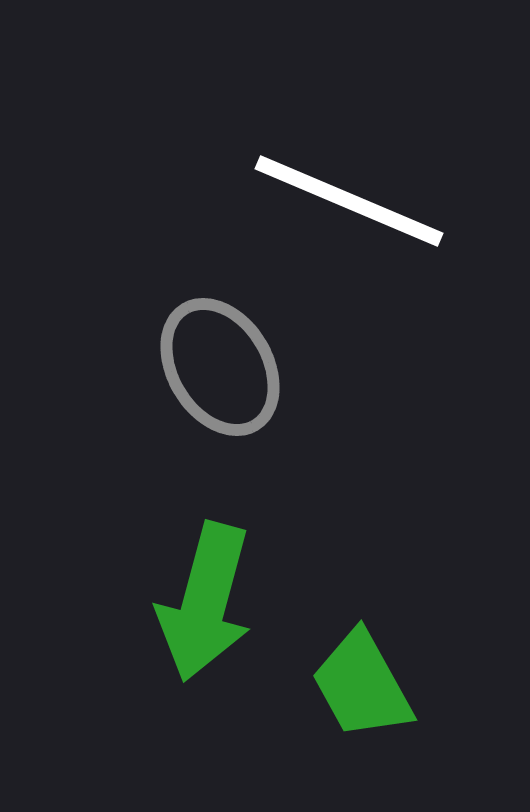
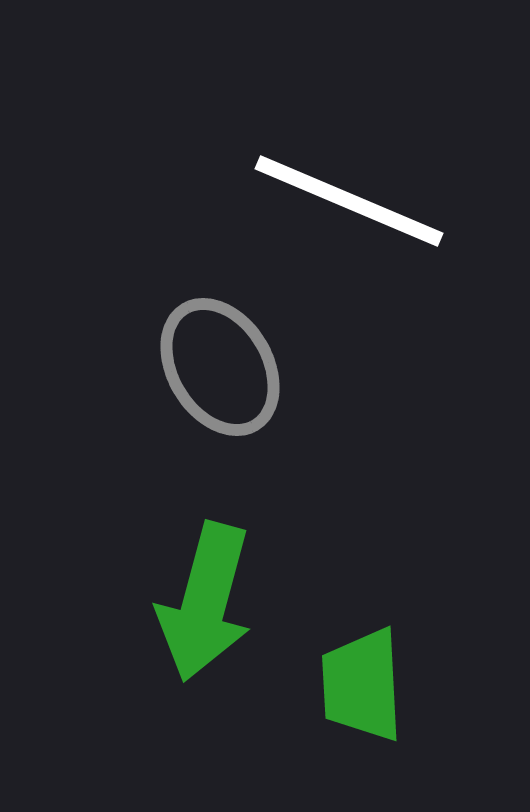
green trapezoid: rotated 26 degrees clockwise
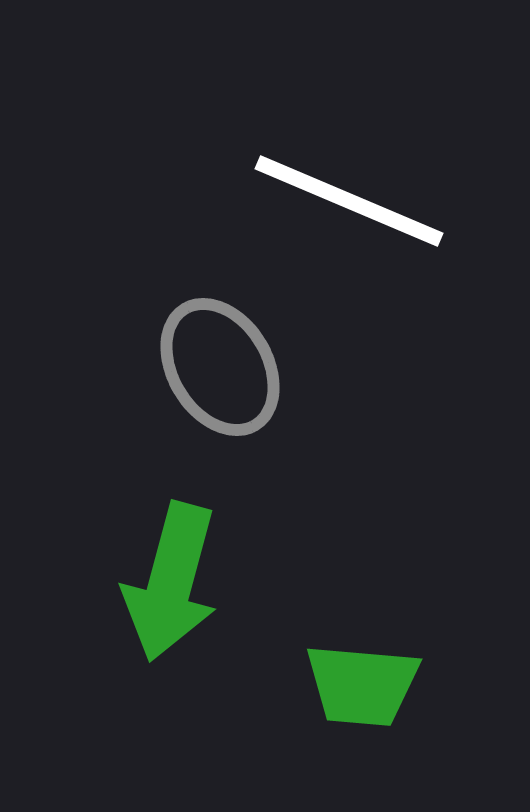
green arrow: moved 34 px left, 20 px up
green trapezoid: rotated 82 degrees counterclockwise
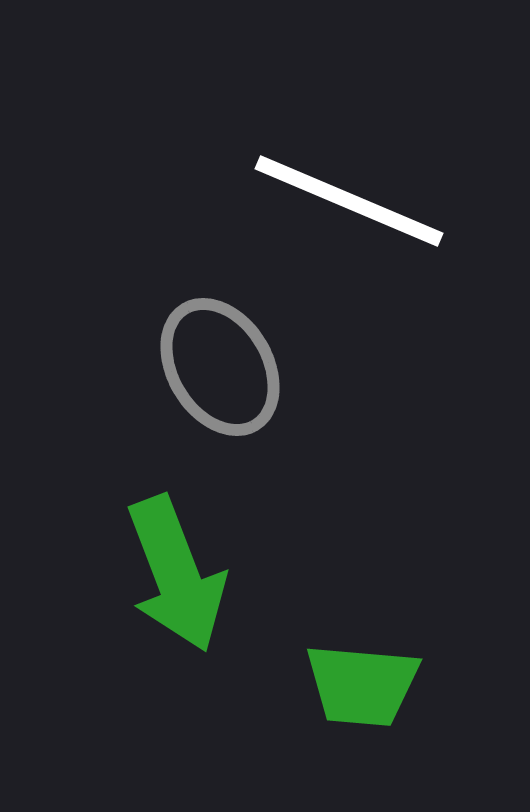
green arrow: moved 5 px right, 8 px up; rotated 36 degrees counterclockwise
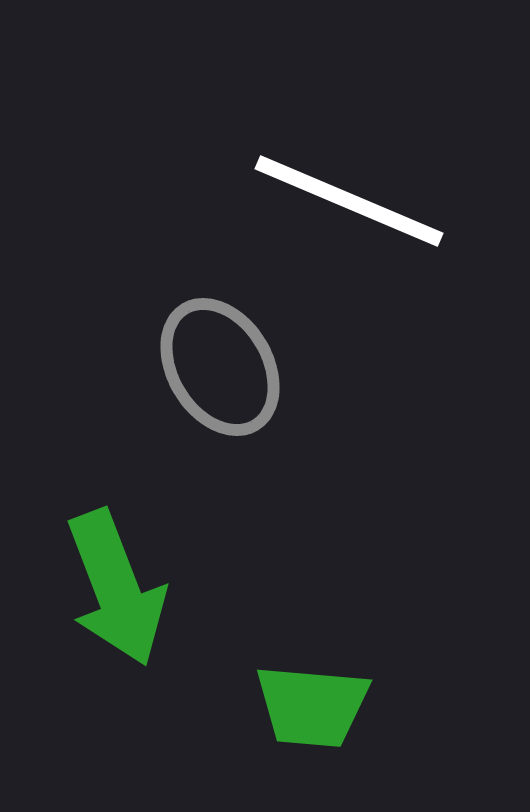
green arrow: moved 60 px left, 14 px down
green trapezoid: moved 50 px left, 21 px down
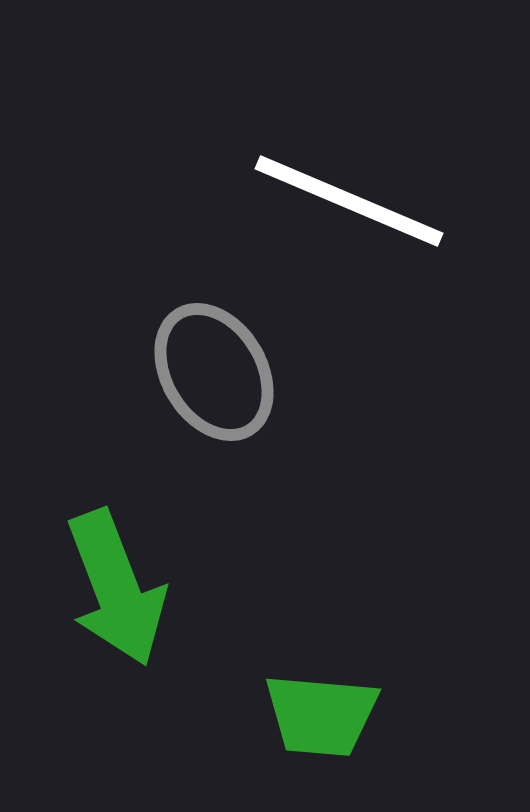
gray ellipse: moved 6 px left, 5 px down
green trapezoid: moved 9 px right, 9 px down
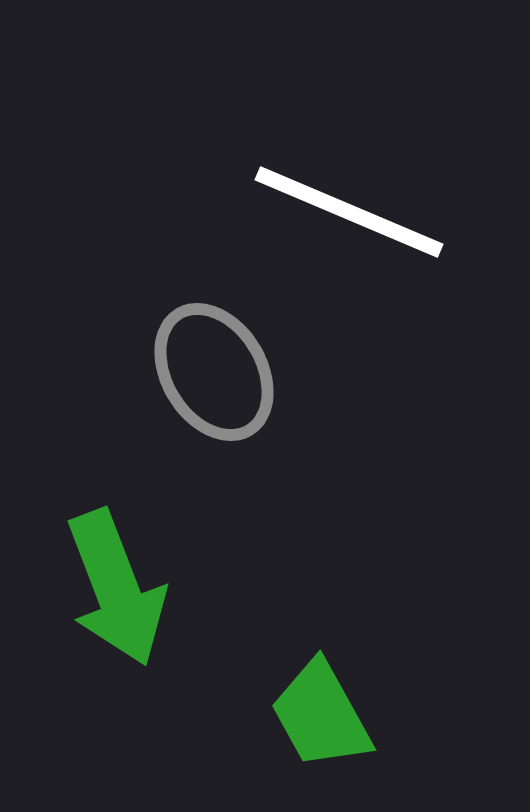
white line: moved 11 px down
green trapezoid: rotated 56 degrees clockwise
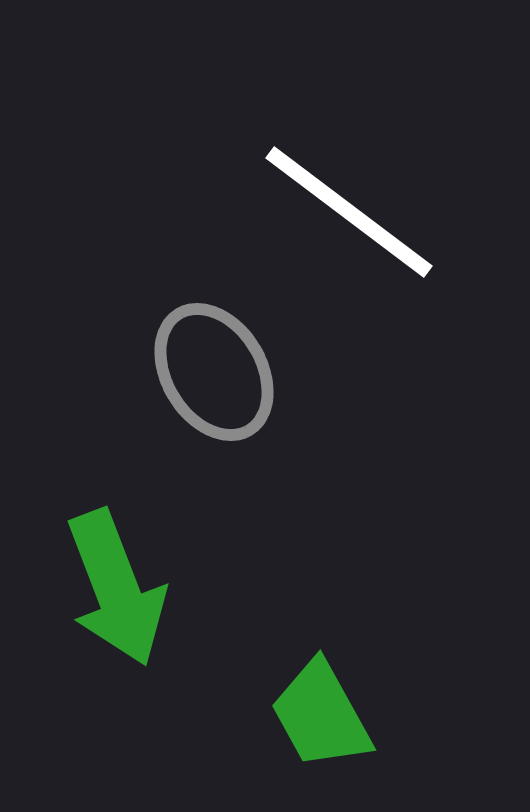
white line: rotated 14 degrees clockwise
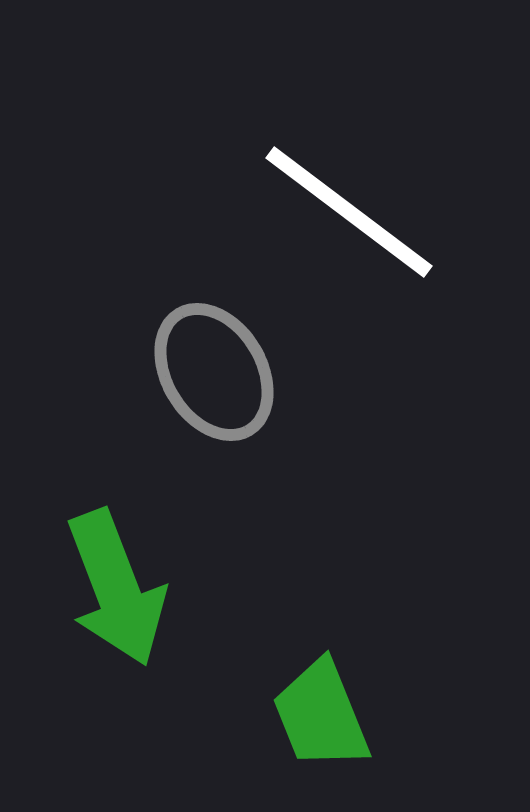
green trapezoid: rotated 7 degrees clockwise
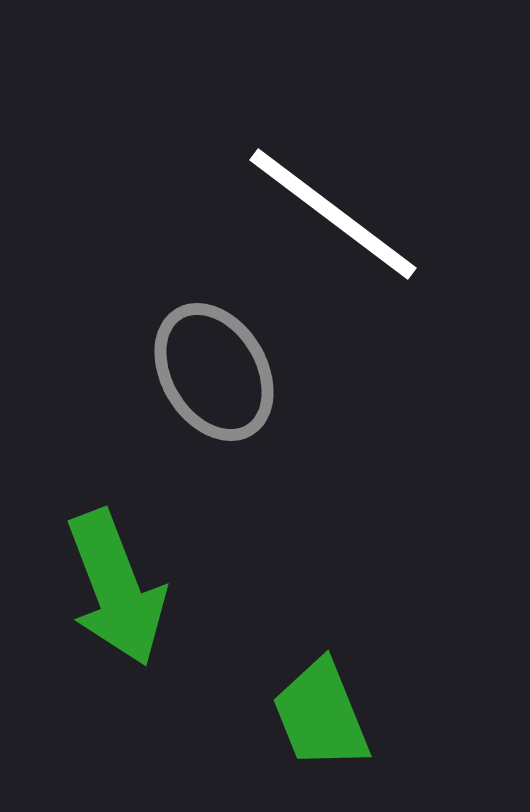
white line: moved 16 px left, 2 px down
